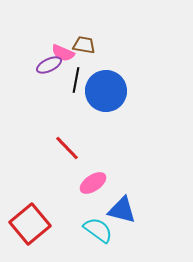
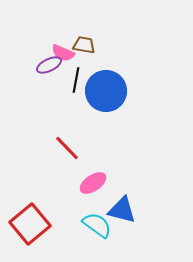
cyan semicircle: moved 1 px left, 5 px up
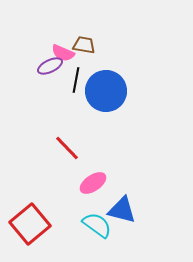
purple ellipse: moved 1 px right, 1 px down
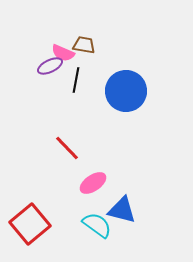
blue circle: moved 20 px right
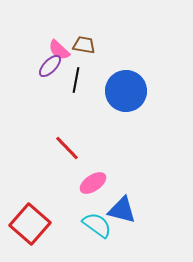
pink semicircle: moved 4 px left, 3 px up; rotated 20 degrees clockwise
purple ellipse: rotated 20 degrees counterclockwise
red square: rotated 9 degrees counterclockwise
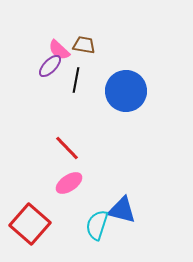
pink ellipse: moved 24 px left
cyan semicircle: rotated 108 degrees counterclockwise
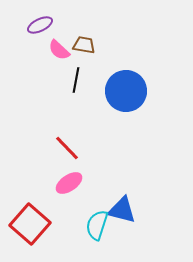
purple ellipse: moved 10 px left, 41 px up; rotated 20 degrees clockwise
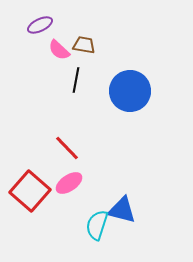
blue circle: moved 4 px right
red square: moved 33 px up
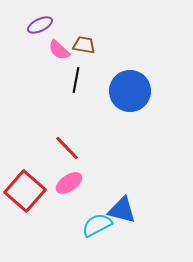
red square: moved 5 px left
cyan semicircle: rotated 44 degrees clockwise
